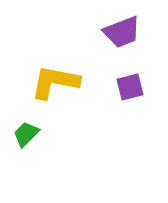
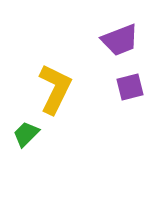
purple trapezoid: moved 2 px left, 8 px down
yellow L-shape: moved 7 px down; rotated 105 degrees clockwise
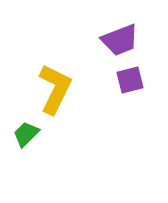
purple square: moved 7 px up
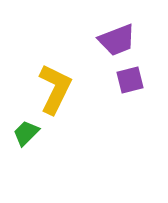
purple trapezoid: moved 3 px left
green trapezoid: moved 1 px up
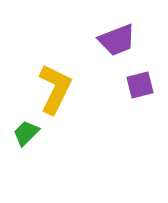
purple square: moved 10 px right, 5 px down
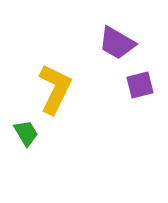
purple trapezoid: moved 3 px down; rotated 51 degrees clockwise
green trapezoid: rotated 104 degrees clockwise
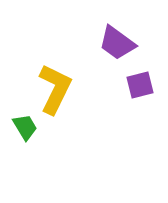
purple trapezoid: rotated 6 degrees clockwise
green trapezoid: moved 1 px left, 6 px up
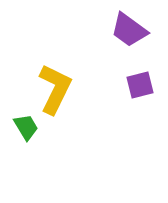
purple trapezoid: moved 12 px right, 13 px up
green trapezoid: moved 1 px right
